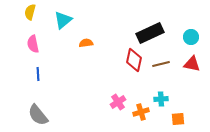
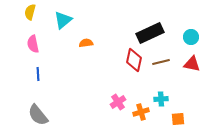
brown line: moved 2 px up
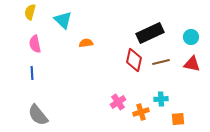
cyan triangle: rotated 36 degrees counterclockwise
pink semicircle: moved 2 px right
blue line: moved 6 px left, 1 px up
